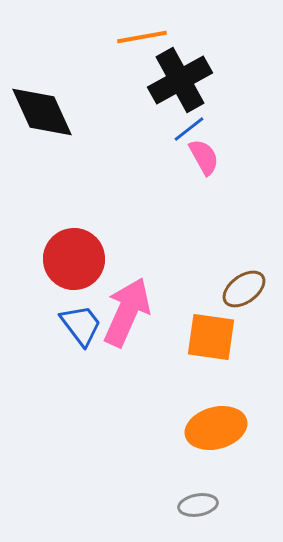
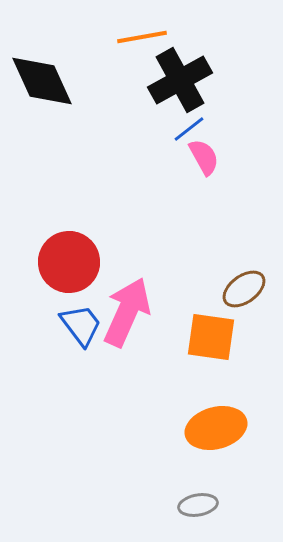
black diamond: moved 31 px up
red circle: moved 5 px left, 3 px down
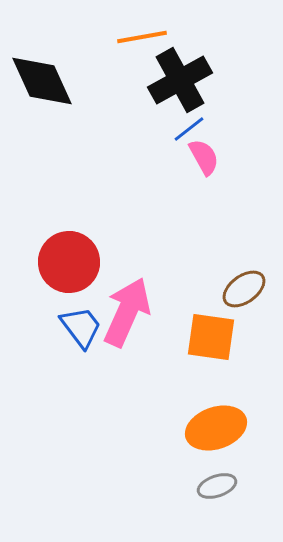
blue trapezoid: moved 2 px down
orange ellipse: rotated 4 degrees counterclockwise
gray ellipse: moved 19 px right, 19 px up; rotated 9 degrees counterclockwise
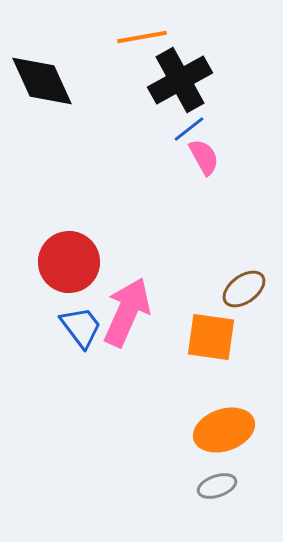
orange ellipse: moved 8 px right, 2 px down
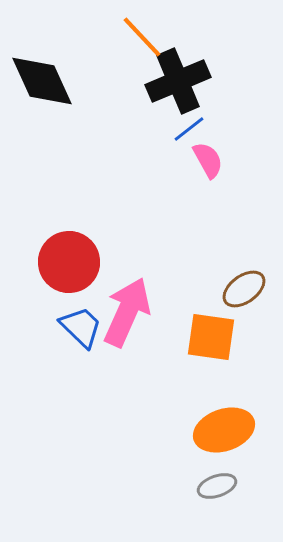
orange line: rotated 57 degrees clockwise
black cross: moved 2 px left, 1 px down; rotated 6 degrees clockwise
pink semicircle: moved 4 px right, 3 px down
blue trapezoid: rotated 9 degrees counterclockwise
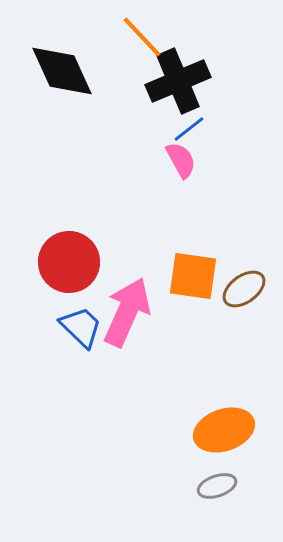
black diamond: moved 20 px right, 10 px up
pink semicircle: moved 27 px left
orange square: moved 18 px left, 61 px up
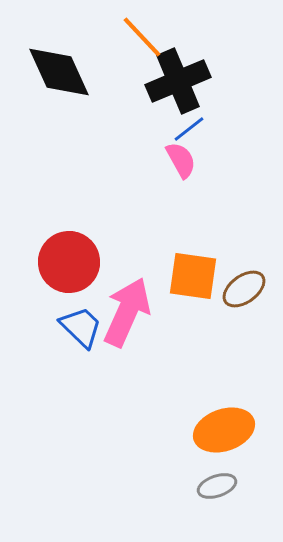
black diamond: moved 3 px left, 1 px down
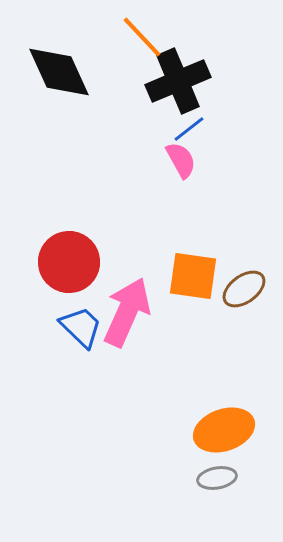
gray ellipse: moved 8 px up; rotated 9 degrees clockwise
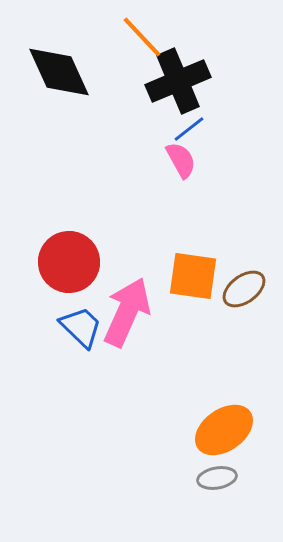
orange ellipse: rotated 16 degrees counterclockwise
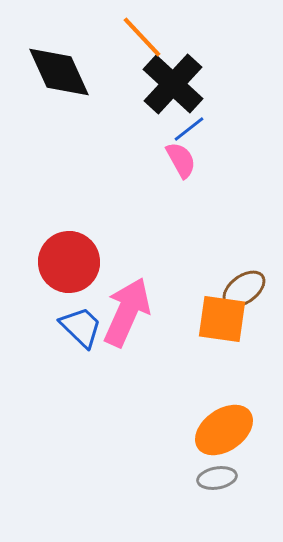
black cross: moved 5 px left, 3 px down; rotated 24 degrees counterclockwise
orange square: moved 29 px right, 43 px down
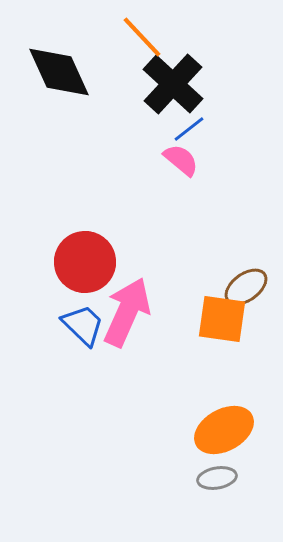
pink semicircle: rotated 21 degrees counterclockwise
red circle: moved 16 px right
brown ellipse: moved 2 px right, 2 px up
blue trapezoid: moved 2 px right, 2 px up
orange ellipse: rotated 6 degrees clockwise
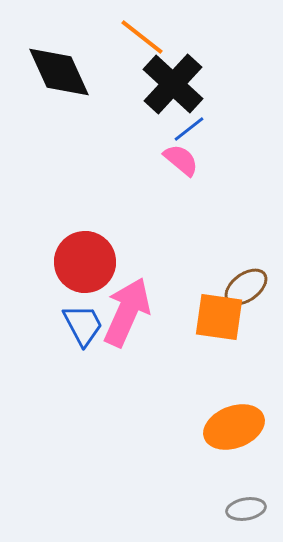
orange line: rotated 9 degrees counterclockwise
orange square: moved 3 px left, 2 px up
blue trapezoid: rotated 18 degrees clockwise
orange ellipse: moved 10 px right, 3 px up; rotated 8 degrees clockwise
gray ellipse: moved 29 px right, 31 px down
